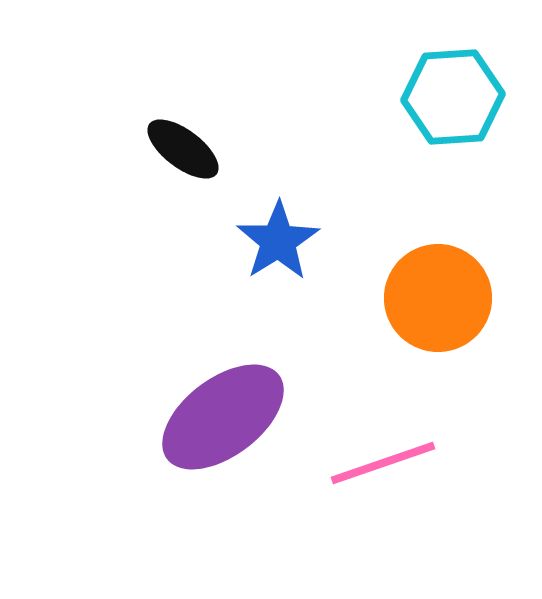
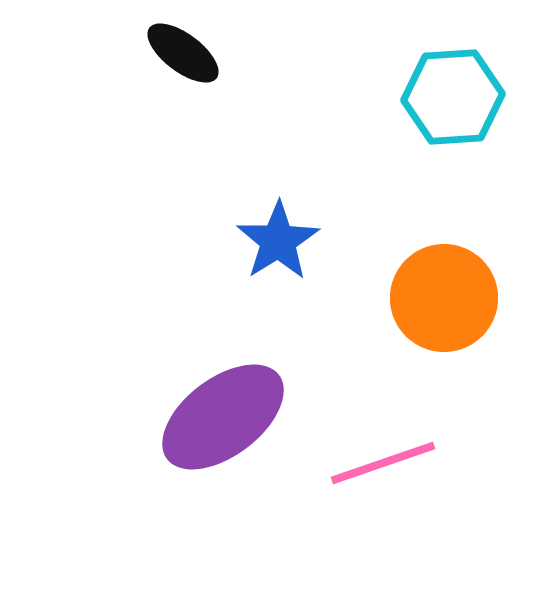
black ellipse: moved 96 px up
orange circle: moved 6 px right
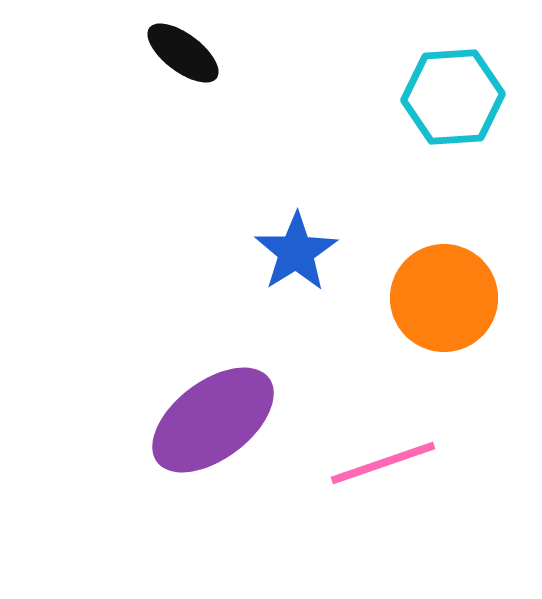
blue star: moved 18 px right, 11 px down
purple ellipse: moved 10 px left, 3 px down
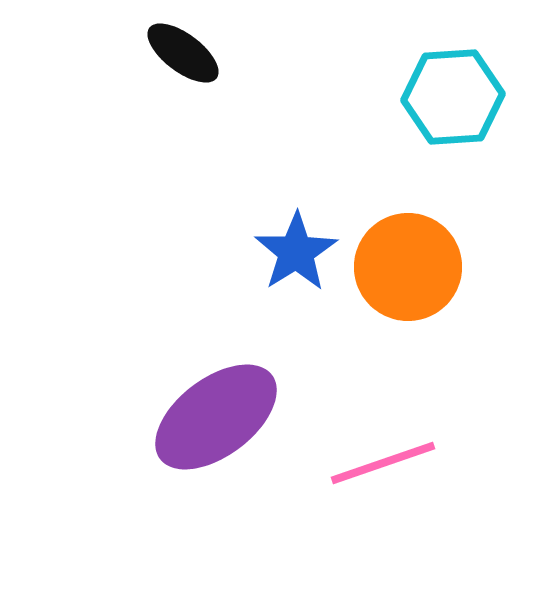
orange circle: moved 36 px left, 31 px up
purple ellipse: moved 3 px right, 3 px up
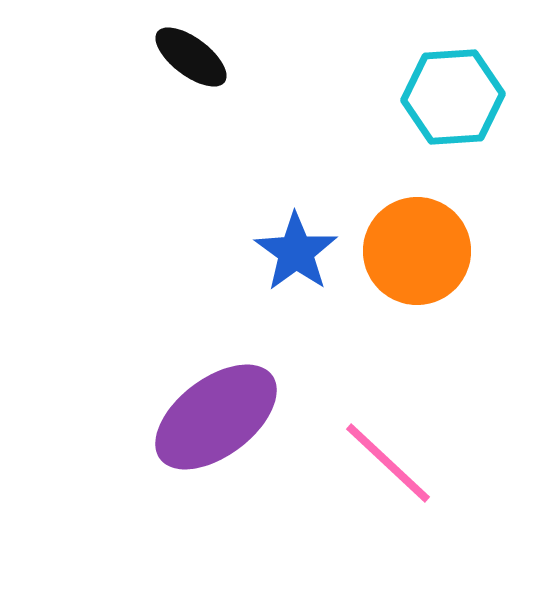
black ellipse: moved 8 px right, 4 px down
blue star: rotated 4 degrees counterclockwise
orange circle: moved 9 px right, 16 px up
pink line: moved 5 px right; rotated 62 degrees clockwise
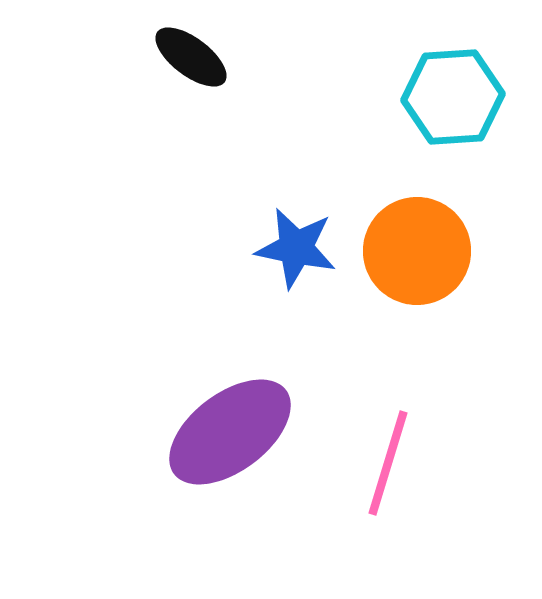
blue star: moved 4 px up; rotated 24 degrees counterclockwise
purple ellipse: moved 14 px right, 15 px down
pink line: rotated 64 degrees clockwise
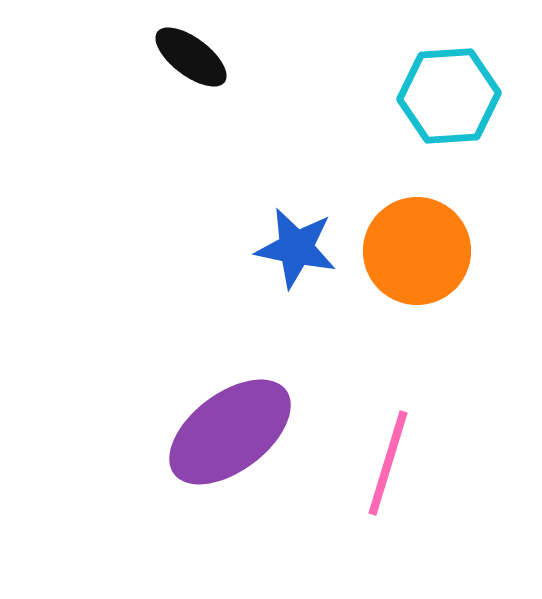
cyan hexagon: moved 4 px left, 1 px up
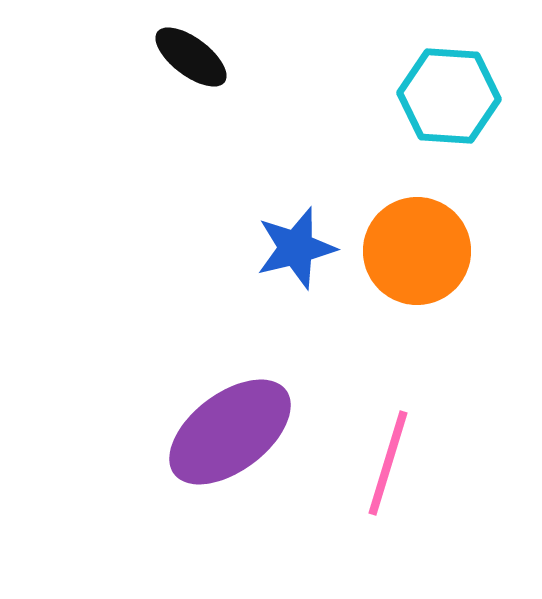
cyan hexagon: rotated 8 degrees clockwise
blue star: rotated 26 degrees counterclockwise
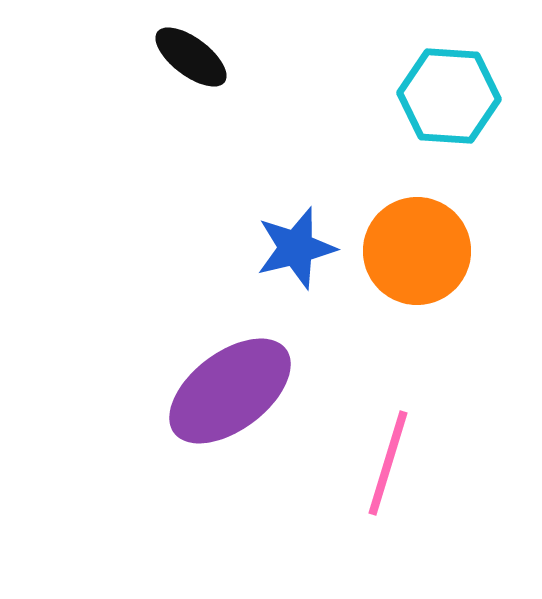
purple ellipse: moved 41 px up
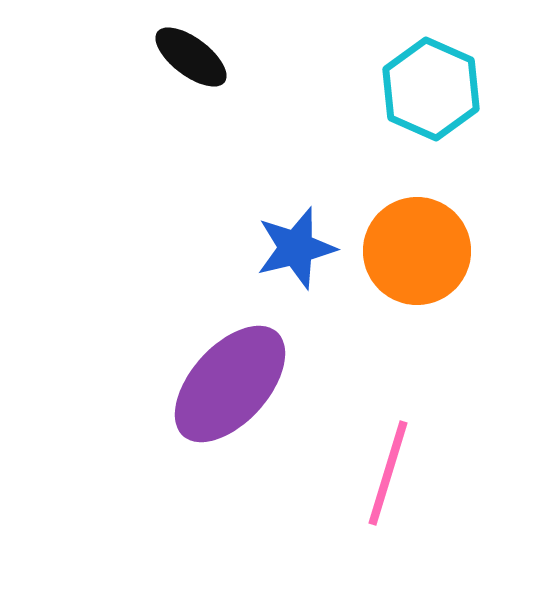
cyan hexagon: moved 18 px left, 7 px up; rotated 20 degrees clockwise
purple ellipse: moved 7 px up; rotated 11 degrees counterclockwise
pink line: moved 10 px down
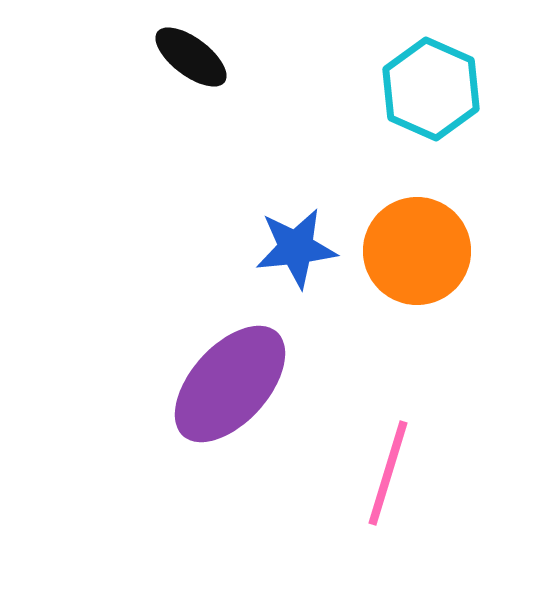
blue star: rotated 8 degrees clockwise
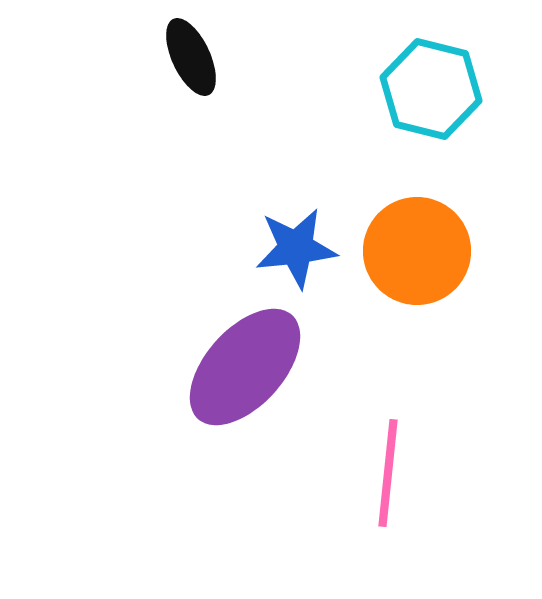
black ellipse: rotated 28 degrees clockwise
cyan hexagon: rotated 10 degrees counterclockwise
purple ellipse: moved 15 px right, 17 px up
pink line: rotated 11 degrees counterclockwise
